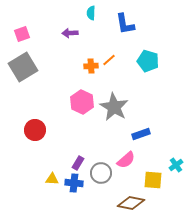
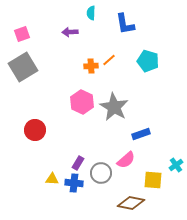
purple arrow: moved 1 px up
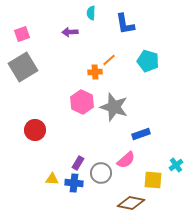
orange cross: moved 4 px right, 6 px down
gray star: rotated 12 degrees counterclockwise
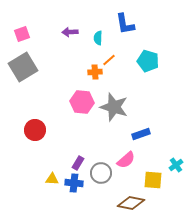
cyan semicircle: moved 7 px right, 25 px down
pink hexagon: rotated 20 degrees counterclockwise
